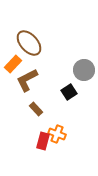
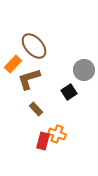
brown ellipse: moved 5 px right, 3 px down
brown L-shape: moved 2 px right, 1 px up; rotated 10 degrees clockwise
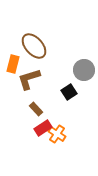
orange rectangle: rotated 30 degrees counterclockwise
orange cross: rotated 12 degrees clockwise
red rectangle: moved 13 px up; rotated 42 degrees clockwise
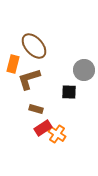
black square: rotated 35 degrees clockwise
brown rectangle: rotated 32 degrees counterclockwise
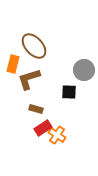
orange cross: moved 1 px down
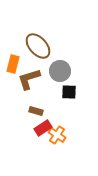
brown ellipse: moved 4 px right
gray circle: moved 24 px left, 1 px down
brown rectangle: moved 2 px down
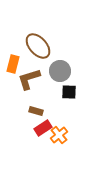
orange cross: moved 2 px right; rotated 18 degrees clockwise
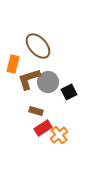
gray circle: moved 12 px left, 11 px down
black square: rotated 28 degrees counterclockwise
